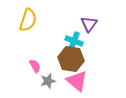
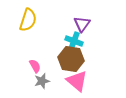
purple triangle: moved 7 px left
gray star: moved 6 px left
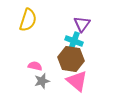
pink semicircle: rotated 48 degrees counterclockwise
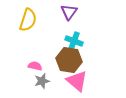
purple triangle: moved 13 px left, 12 px up
brown hexagon: moved 2 px left, 1 px down
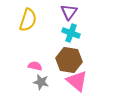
cyan cross: moved 3 px left, 8 px up
gray star: moved 1 px left, 1 px down; rotated 28 degrees clockwise
